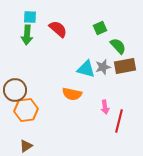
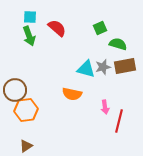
red semicircle: moved 1 px left, 1 px up
green arrow: moved 2 px right, 1 px down; rotated 24 degrees counterclockwise
green semicircle: moved 2 px up; rotated 30 degrees counterclockwise
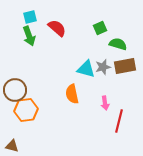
cyan square: rotated 16 degrees counterclockwise
orange semicircle: rotated 66 degrees clockwise
pink arrow: moved 4 px up
brown triangle: moved 14 px left; rotated 48 degrees clockwise
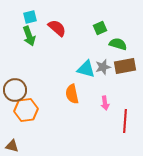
red line: moved 6 px right; rotated 10 degrees counterclockwise
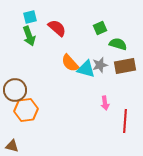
gray star: moved 3 px left, 2 px up
orange semicircle: moved 2 px left, 31 px up; rotated 30 degrees counterclockwise
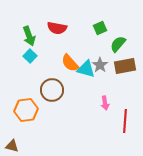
cyan square: moved 39 px down; rotated 32 degrees counterclockwise
red semicircle: rotated 150 degrees clockwise
green semicircle: rotated 66 degrees counterclockwise
gray star: rotated 21 degrees counterclockwise
brown circle: moved 37 px right
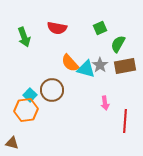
green arrow: moved 5 px left, 1 px down
green semicircle: rotated 12 degrees counterclockwise
cyan square: moved 39 px down
brown triangle: moved 3 px up
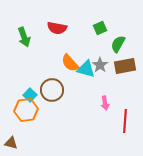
brown triangle: moved 1 px left
